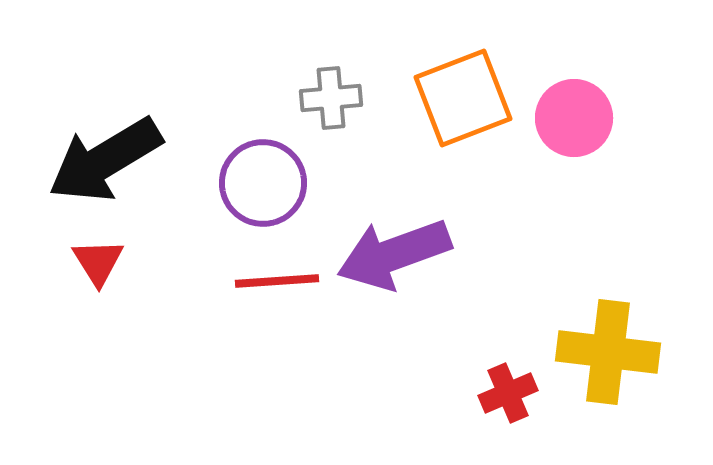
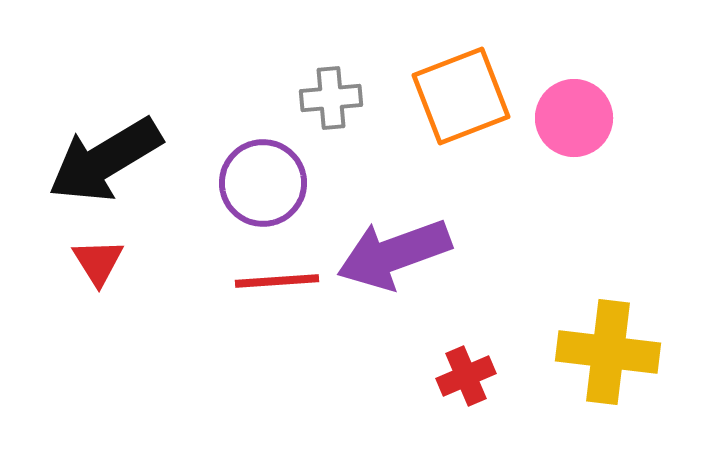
orange square: moved 2 px left, 2 px up
red cross: moved 42 px left, 17 px up
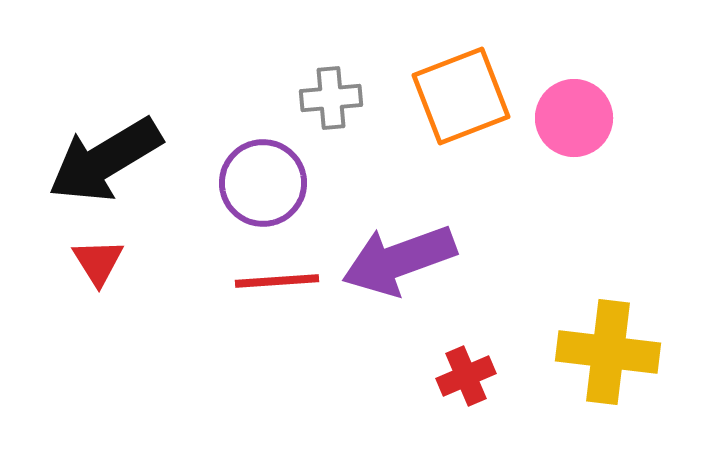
purple arrow: moved 5 px right, 6 px down
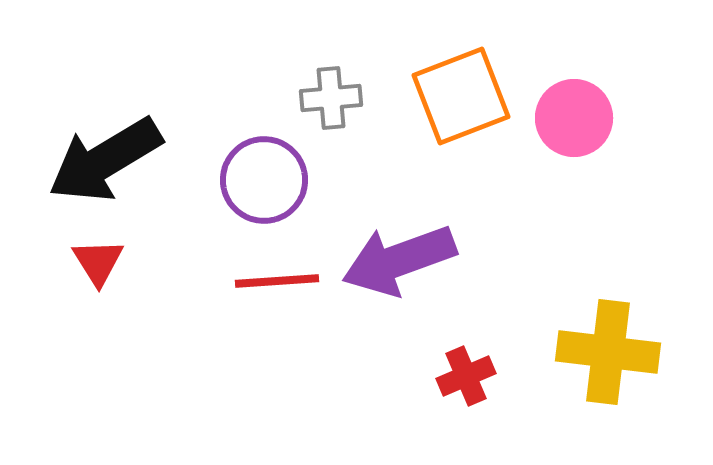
purple circle: moved 1 px right, 3 px up
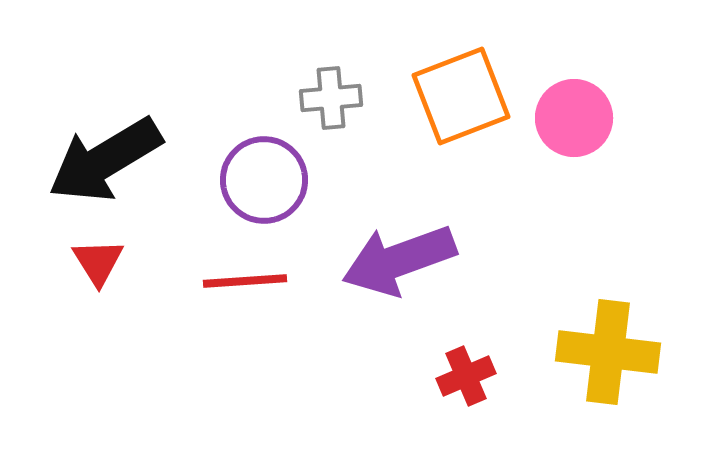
red line: moved 32 px left
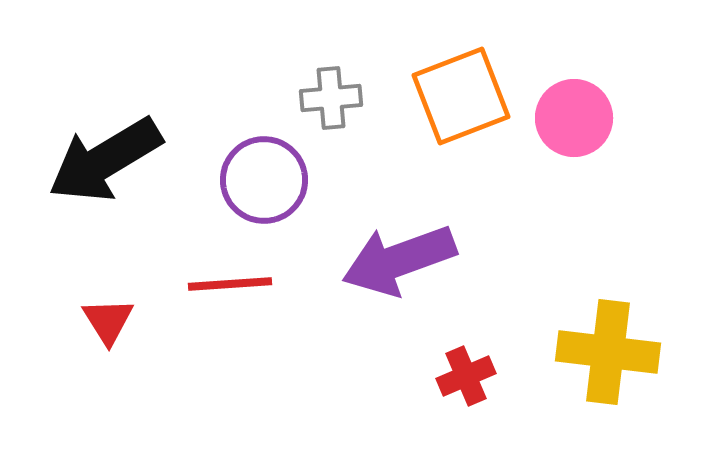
red triangle: moved 10 px right, 59 px down
red line: moved 15 px left, 3 px down
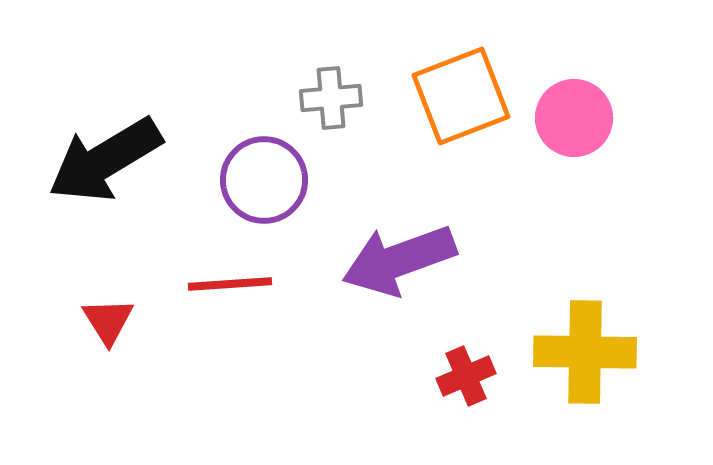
yellow cross: moved 23 px left; rotated 6 degrees counterclockwise
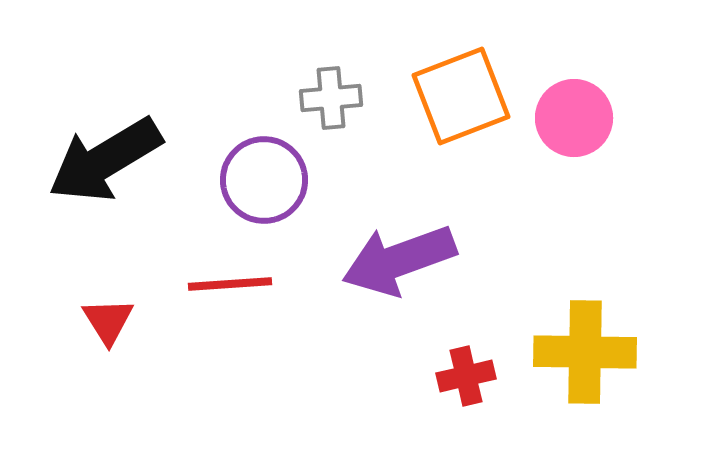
red cross: rotated 10 degrees clockwise
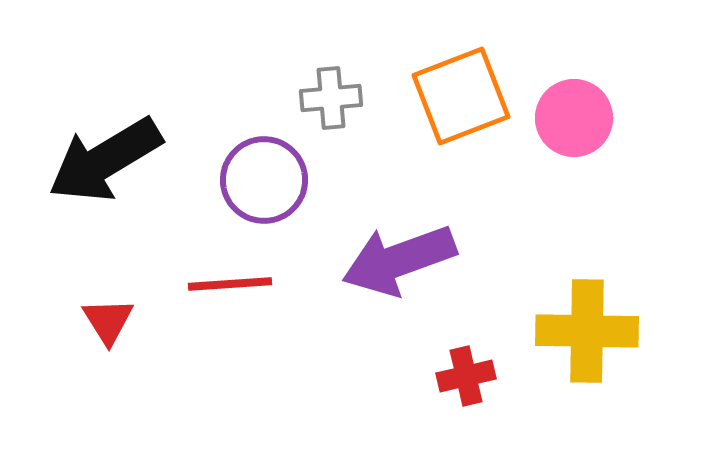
yellow cross: moved 2 px right, 21 px up
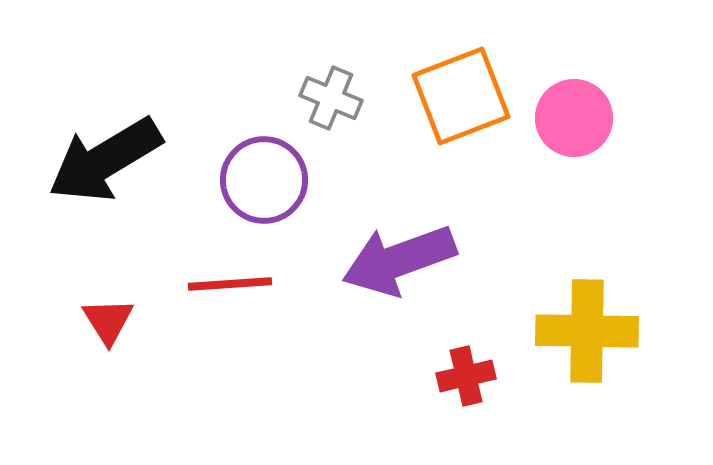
gray cross: rotated 28 degrees clockwise
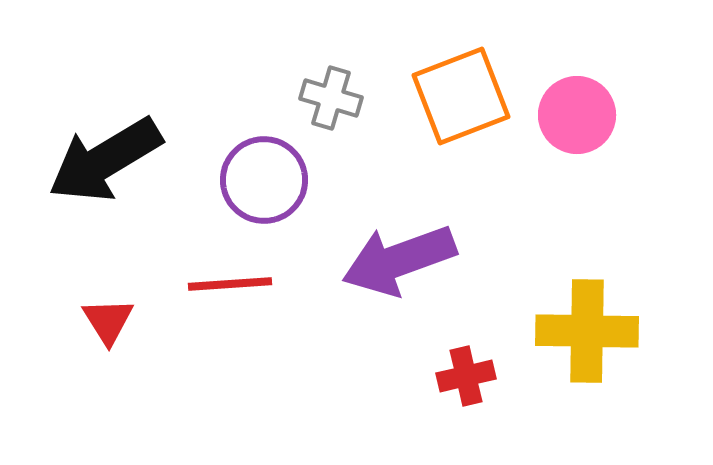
gray cross: rotated 6 degrees counterclockwise
pink circle: moved 3 px right, 3 px up
